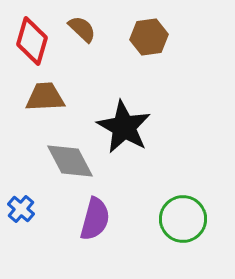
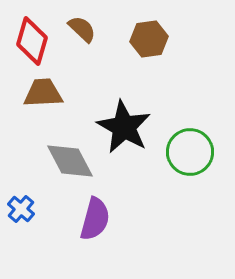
brown hexagon: moved 2 px down
brown trapezoid: moved 2 px left, 4 px up
green circle: moved 7 px right, 67 px up
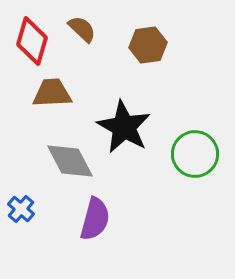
brown hexagon: moved 1 px left, 6 px down
brown trapezoid: moved 9 px right
green circle: moved 5 px right, 2 px down
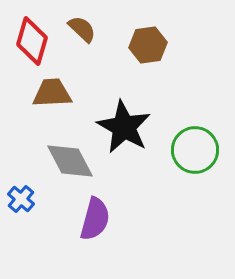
green circle: moved 4 px up
blue cross: moved 10 px up
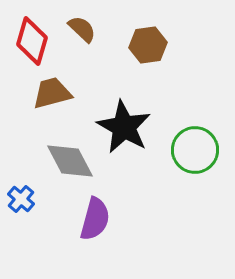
brown trapezoid: rotated 12 degrees counterclockwise
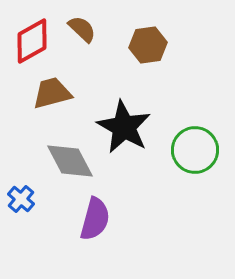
red diamond: rotated 45 degrees clockwise
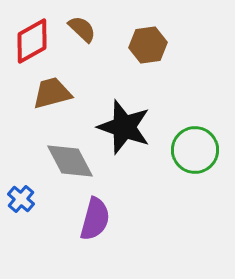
black star: rotated 10 degrees counterclockwise
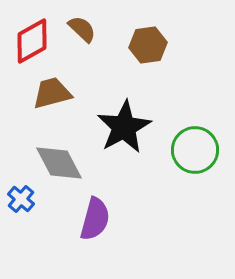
black star: rotated 24 degrees clockwise
gray diamond: moved 11 px left, 2 px down
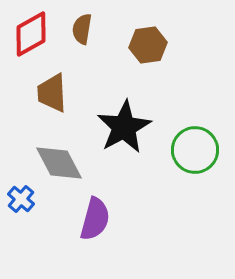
brown semicircle: rotated 124 degrees counterclockwise
red diamond: moved 1 px left, 7 px up
brown trapezoid: rotated 78 degrees counterclockwise
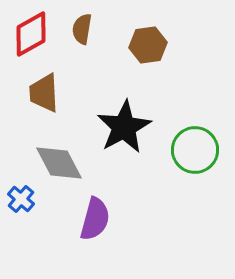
brown trapezoid: moved 8 px left
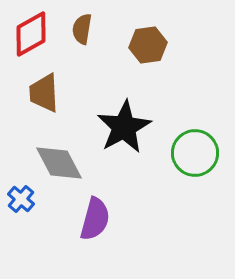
green circle: moved 3 px down
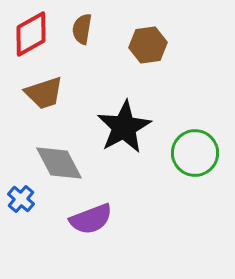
brown trapezoid: rotated 105 degrees counterclockwise
purple semicircle: moved 4 px left; rotated 54 degrees clockwise
